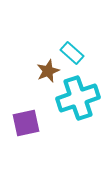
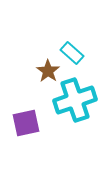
brown star: rotated 15 degrees counterclockwise
cyan cross: moved 3 px left, 2 px down
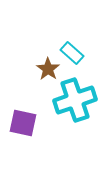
brown star: moved 2 px up
purple square: moved 3 px left; rotated 24 degrees clockwise
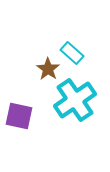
cyan cross: rotated 15 degrees counterclockwise
purple square: moved 4 px left, 7 px up
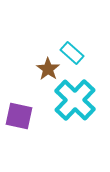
cyan cross: rotated 12 degrees counterclockwise
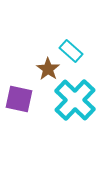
cyan rectangle: moved 1 px left, 2 px up
purple square: moved 17 px up
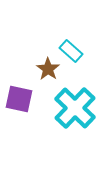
cyan cross: moved 8 px down
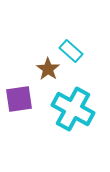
purple square: rotated 20 degrees counterclockwise
cyan cross: moved 2 px left, 1 px down; rotated 15 degrees counterclockwise
